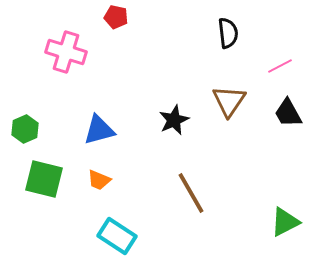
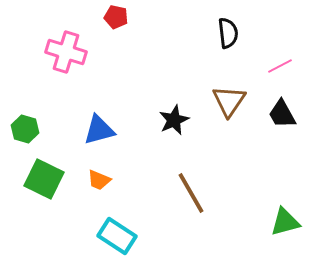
black trapezoid: moved 6 px left, 1 px down
green hexagon: rotated 20 degrees counterclockwise
green square: rotated 12 degrees clockwise
green triangle: rotated 12 degrees clockwise
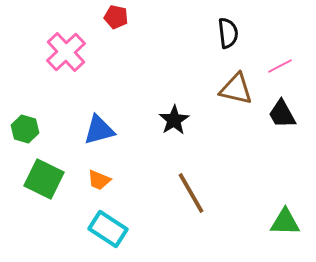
pink cross: rotated 30 degrees clockwise
brown triangle: moved 7 px right, 12 px up; rotated 51 degrees counterclockwise
black star: rotated 8 degrees counterclockwise
green triangle: rotated 16 degrees clockwise
cyan rectangle: moved 9 px left, 7 px up
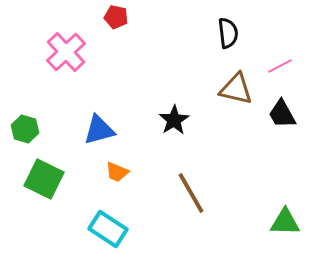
orange trapezoid: moved 18 px right, 8 px up
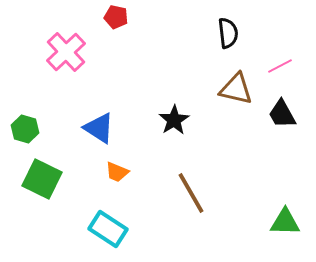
blue triangle: moved 2 px up; rotated 48 degrees clockwise
green square: moved 2 px left
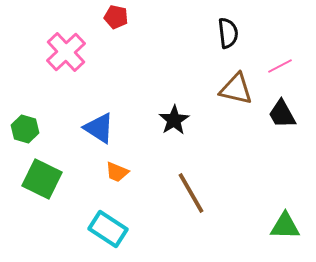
green triangle: moved 4 px down
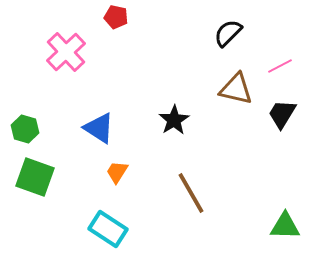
black semicircle: rotated 128 degrees counterclockwise
black trapezoid: rotated 60 degrees clockwise
orange trapezoid: rotated 100 degrees clockwise
green square: moved 7 px left, 2 px up; rotated 6 degrees counterclockwise
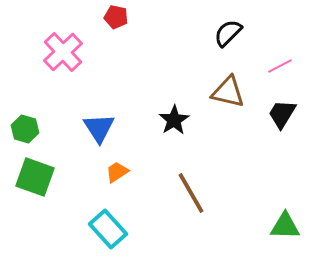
pink cross: moved 3 px left
brown triangle: moved 8 px left, 3 px down
blue triangle: rotated 24 degrees clockwise
orange trapezoid: rotated 25 degrees clockwise
cyan rectangle: rotated 15 degrees clockwise
